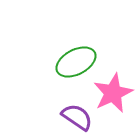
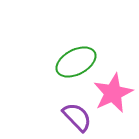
purple semicircle: rotated 12 degrees clockwise
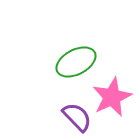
pink star: moved 1 px left, 4 px down
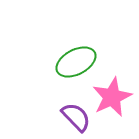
purple semicircle: moved 1 px left
